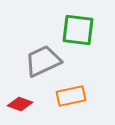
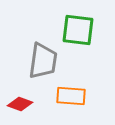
gray trapezoid: rotated 123 degrees clockwise
orange rectangle: rotated 16 degrees clockwise
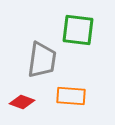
gray trapezoid: moved 1 px left, 1 px up
red diamond: moved 2 px right, 2 px up
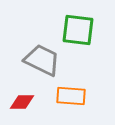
gray trapezoid: rotated 72 degrees counterclockwise
red diamond: rotated 20 degrees counterclockwise
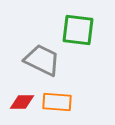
orange rectangle: moved 14 px left, 6 px down
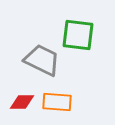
green square: moved 5 px down
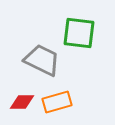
green square: moved 1 px right, 2 px up
orange rectangle: rotated 20 degrees counterclockwise
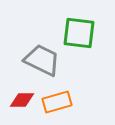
red diamond: moved 2 px up
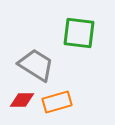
gray trapezoid: moved 6 px left, 5 px down; rotated 6 degrees clockwise
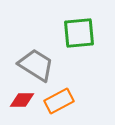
green square: rotated 12 degrees counterclockwise
orange rectangle: moved 2 px right, 1 px up; rotated 12 degrees counterclockwise
